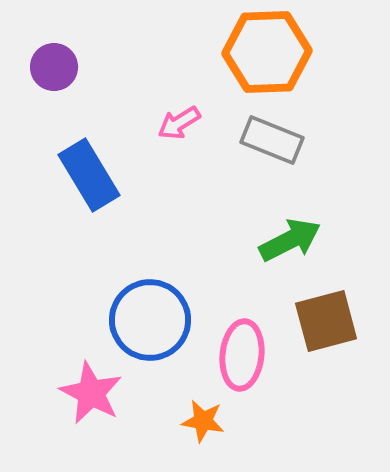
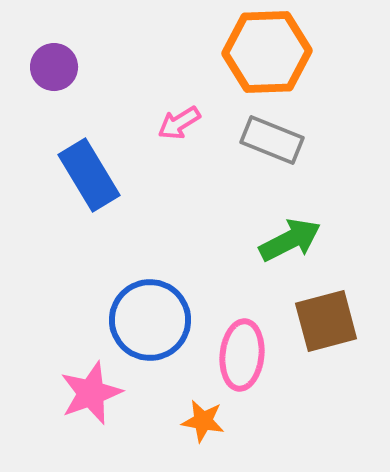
pink star: rotated 24 degrees clockwise
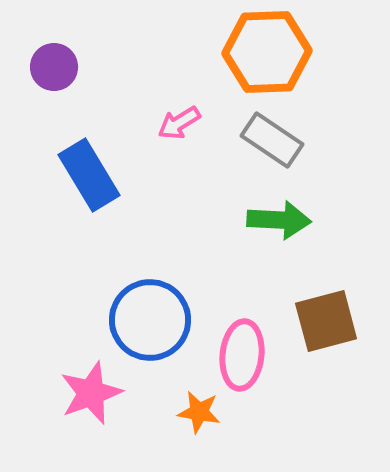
gray rectangle: rotated 12 degrees clockwise
green arrow: moved 11 px left, 20 px up; rotated 30 degrees clockwise
orange star: moved 4 px left, 9 px up
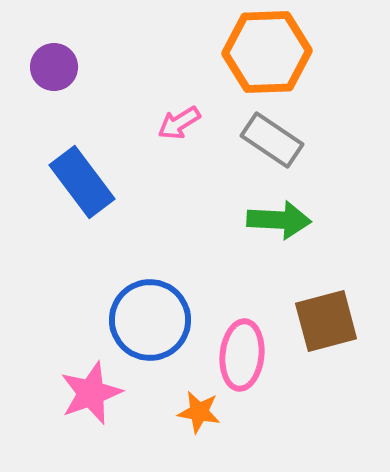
blue rectangle: moved 7 px left, 7 px down; rotated 6 degrees counterclockwise
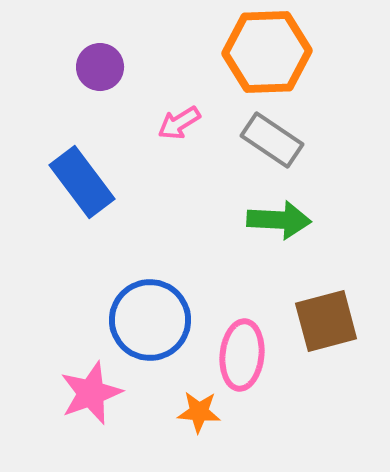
purple circle: moved 46 px right
orange star: rotated 6 degrees counterclockwise
